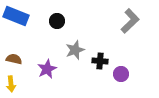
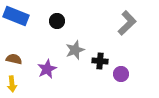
gray L-shape: moved 3 px left, 2 px down
yellow arrow: moved 1 px right
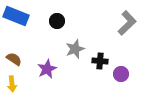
gray star: moved 1 px up
brown semicircle: rotated 21 degrees clockwise
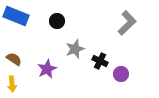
black cross: rotated 21 degrees clockwise
